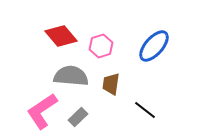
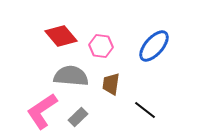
pink hexagon: rotated 25 degrees clockwise
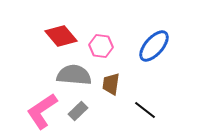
gray semicircle: moved 3 px right, 1 px up
gray rectangle: moved 6 px up
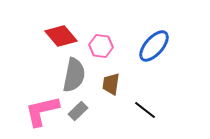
gray semicircle: rotated 96 degrees clockwise
pink L-shape: rotated 21 degrees clockwise
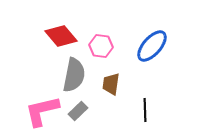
blue ellipse: moved 2 px left
black line: rotated 50 degrees clockwise
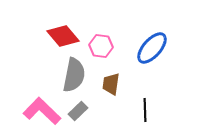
red diamond: moved 2 px right
blue ellipse: moved 2 px down
pink L-shape: rotated 57 degrees clockwise
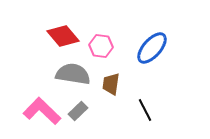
gray semicircle: moved 1 px left, 1 px up; rotated 92 degrees counterclockwise
black line: rotated 25 degrees counterclockwise
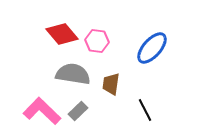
red diamond: moved 1 px left, 2 px up
pink hexagon: moved 4 px left, 5 px up
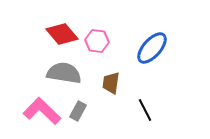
gray semicircle: moved 9 px left, 1 px up
brown trapezoid: moved 1 px up
gray rectangle: rotated 18 degrees counterclockwise
